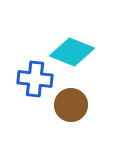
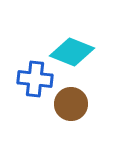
brown circle: moved 1 px up
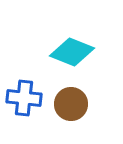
blue cross: moved 11 px left, 19 px down
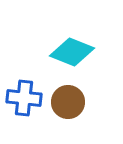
brown circle: moved 3 px left, 2 px up
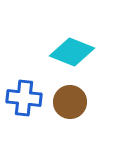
brown circle: moved 2 px right
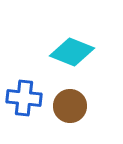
brown circle: moved 4 px down
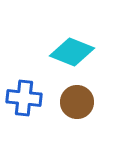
brown circle: moved 7 px right, 4 px up
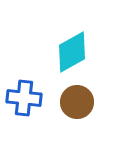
cyan diamond: rotated 51 degrees counterclockwise
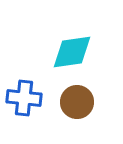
cyan diamond: rotated 21 degrees clockwise
